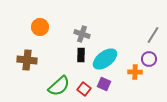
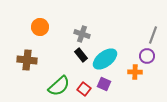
gray line: rotated 12 degrees counterclockwise
black rectangle: rotated 40 degrees counterclockwise
purple circle: moved 2 px left, 3 px up
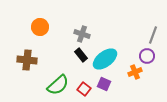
orange cross: rotated 24 degrees counterclockwise
green semicircle: moved 1 px left, 1 px up
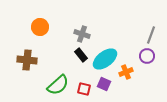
gray line: moved 2 px left
orange cross: moved 9 px left
red square: rotated 24 degrees counterclockwise
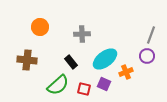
gray cross: rotated 21 degrees counterclockwise
black rectangle: moved 10 px left, 7 px down
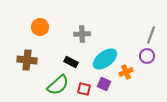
black rectangle: rotated 24 degrees counterclockwise
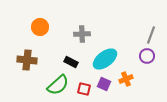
orange cross: moved 7 px down
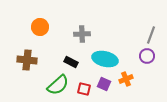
cyan ellipse: rotated 50 degrees clockwise
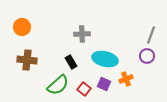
orange circle: moved 18 px left
black rectangle: rotated 32 degrees clockwise
red square: rotated 24 degrees clockwise
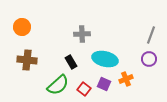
purple circle: moved 2 px right, 3 px down
